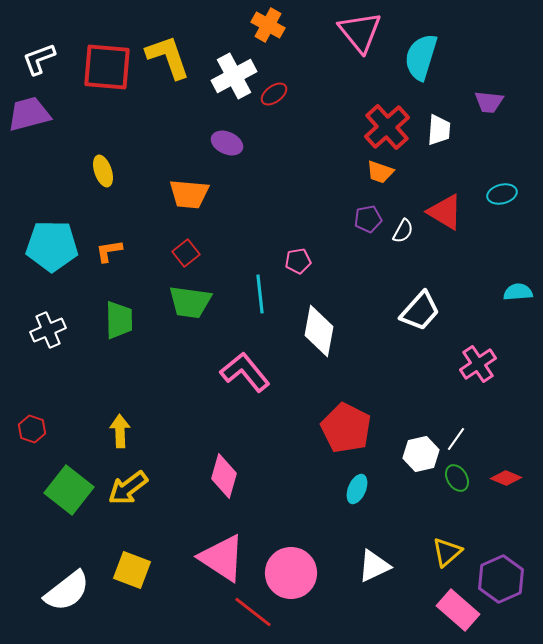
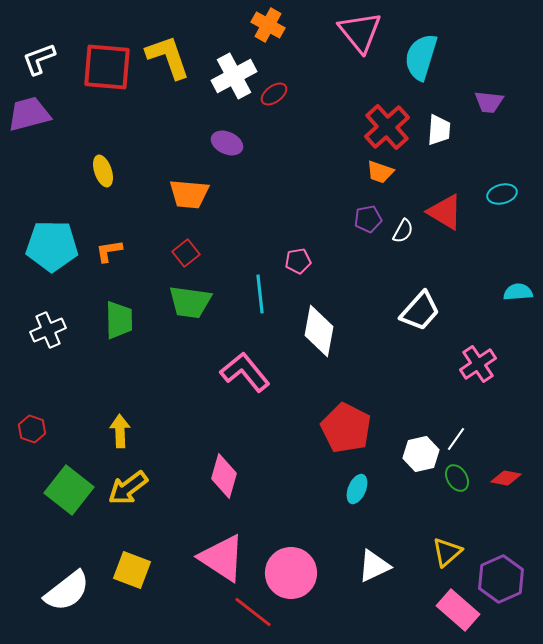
red diamond at (506, 478): rotated 12 degrees counterclockwise
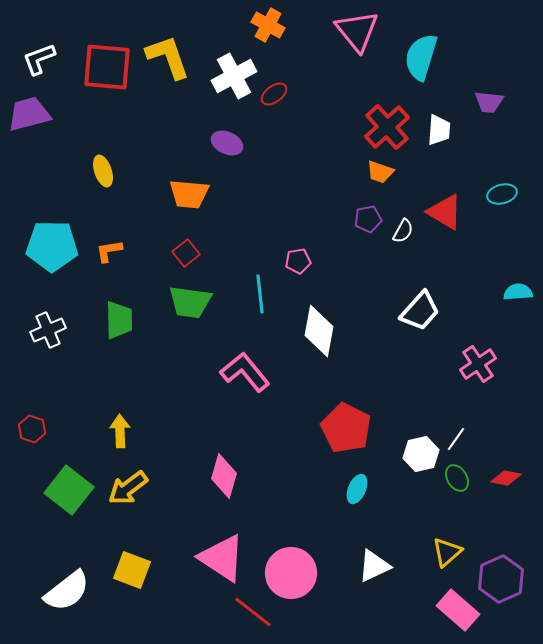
pink triangle at (360, 32): moved 3 px left, 1 px up
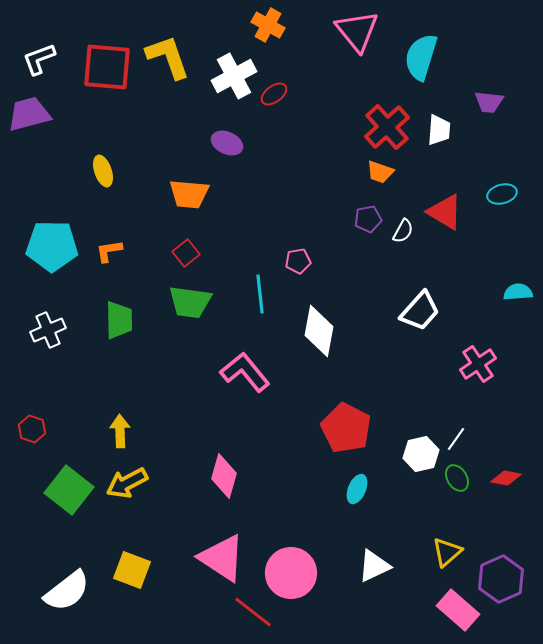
yellow arrow at (128, 488): moved 1 px left, 5 px up; rotated 9 degrees clockwise
